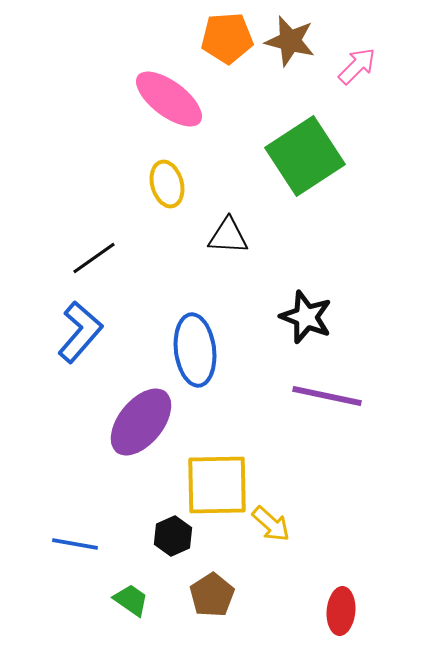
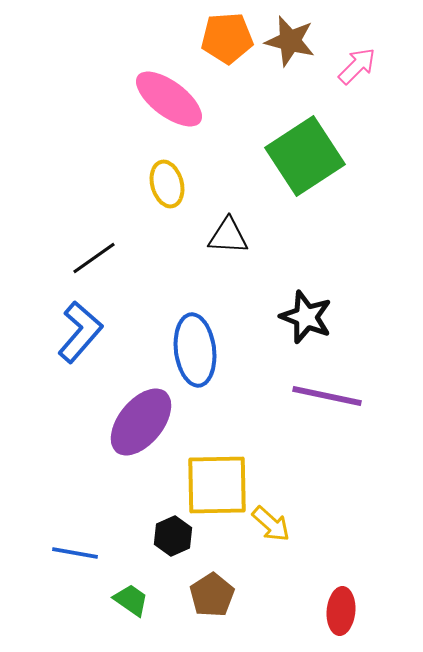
blue line: moved 9 px down
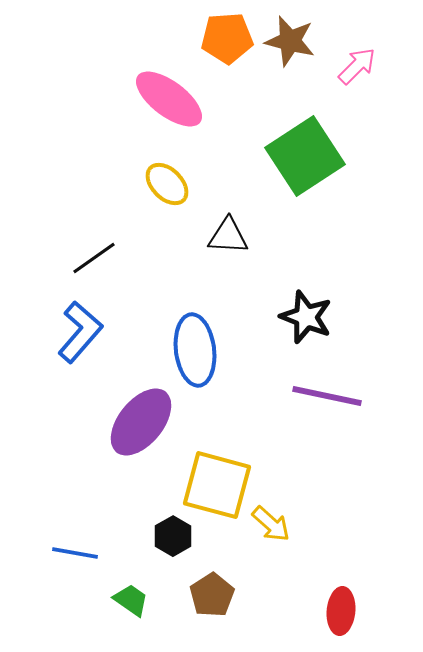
yellow ellipse: rotated 30 degrees counterclockwise
yellow square: rotated 16 degrees clockwise
black hexagon: rotated 6 degrees counterclockwise
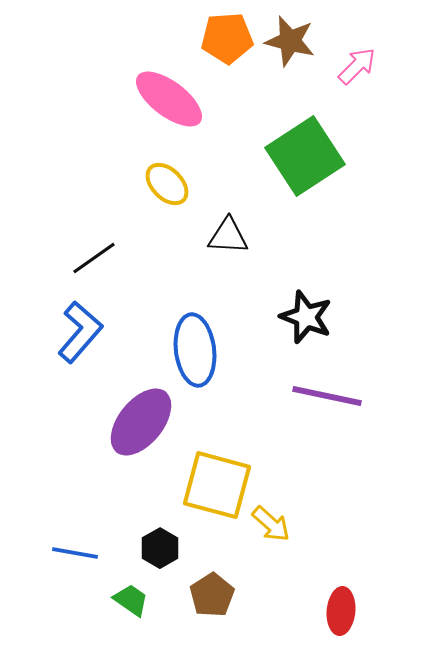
black hexagon: moved 13 px left, 12 px down
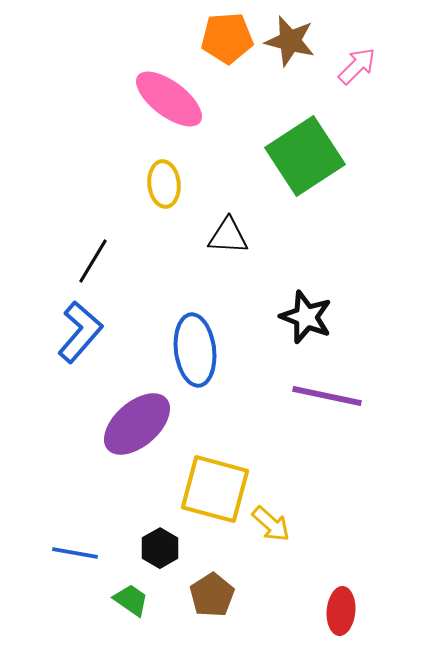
yellow ellipse: moved 3 px left; rotated 39 degrees clockwise
black line: moved 1 px left, 3 px down; rotated 24 degrees counterclockwise
purple ellipse: moved 4 px left, 2 px down; rotated 10 degrees clockwise
yellow square: moved 2 px left, 4 px down
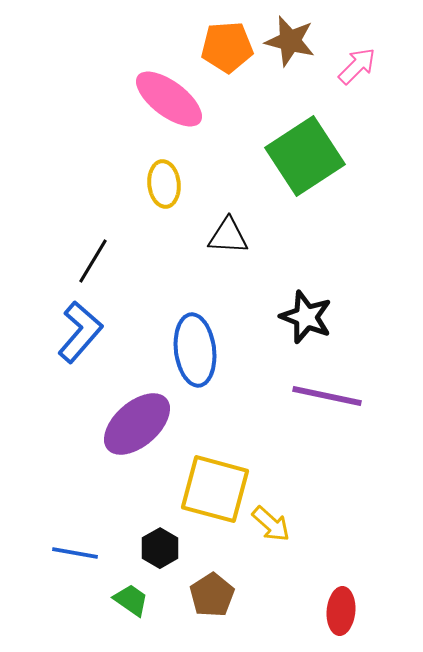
orange pentagon: moved 9 px down
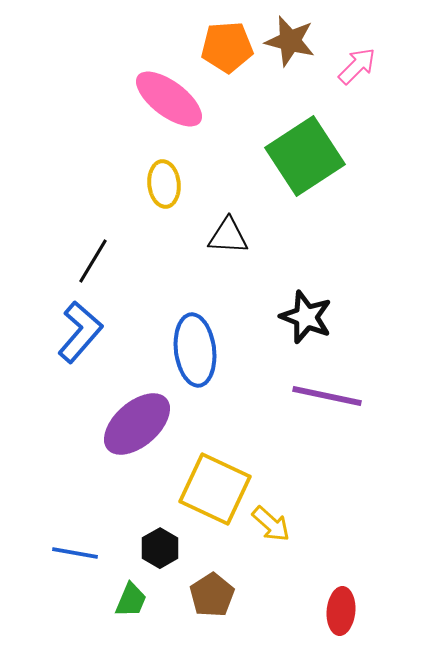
yellow square: rotated 10 degrees clockwise
green trapezoid: rotated 78 degrees clockwise
